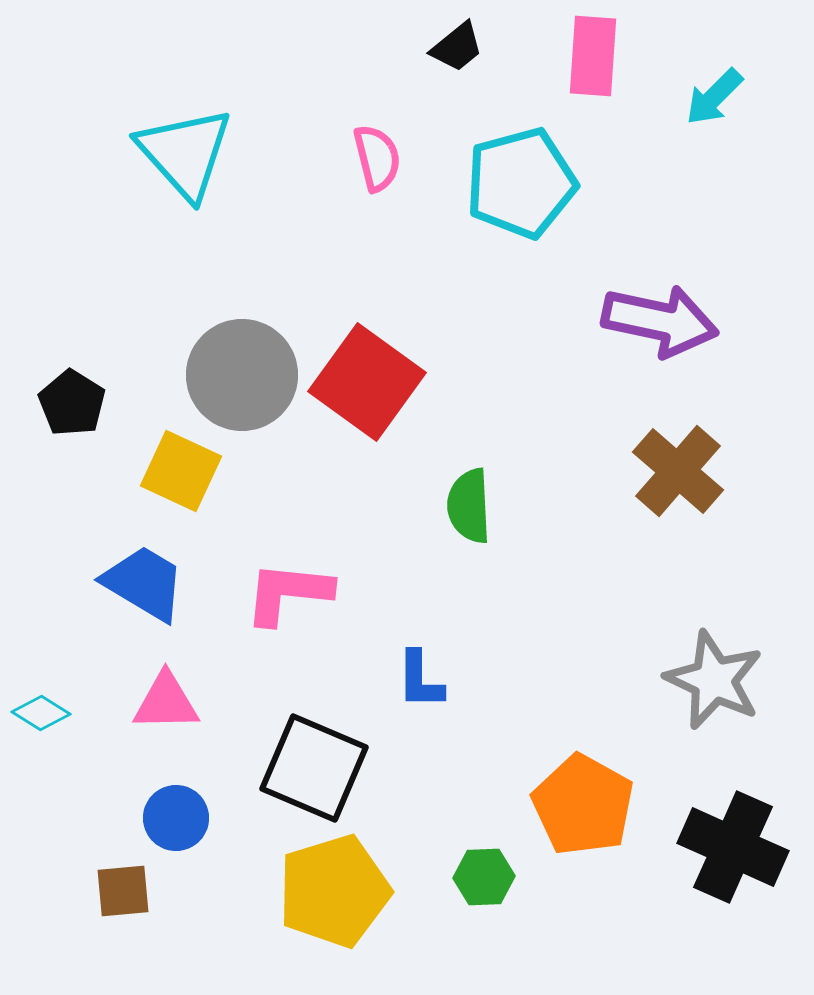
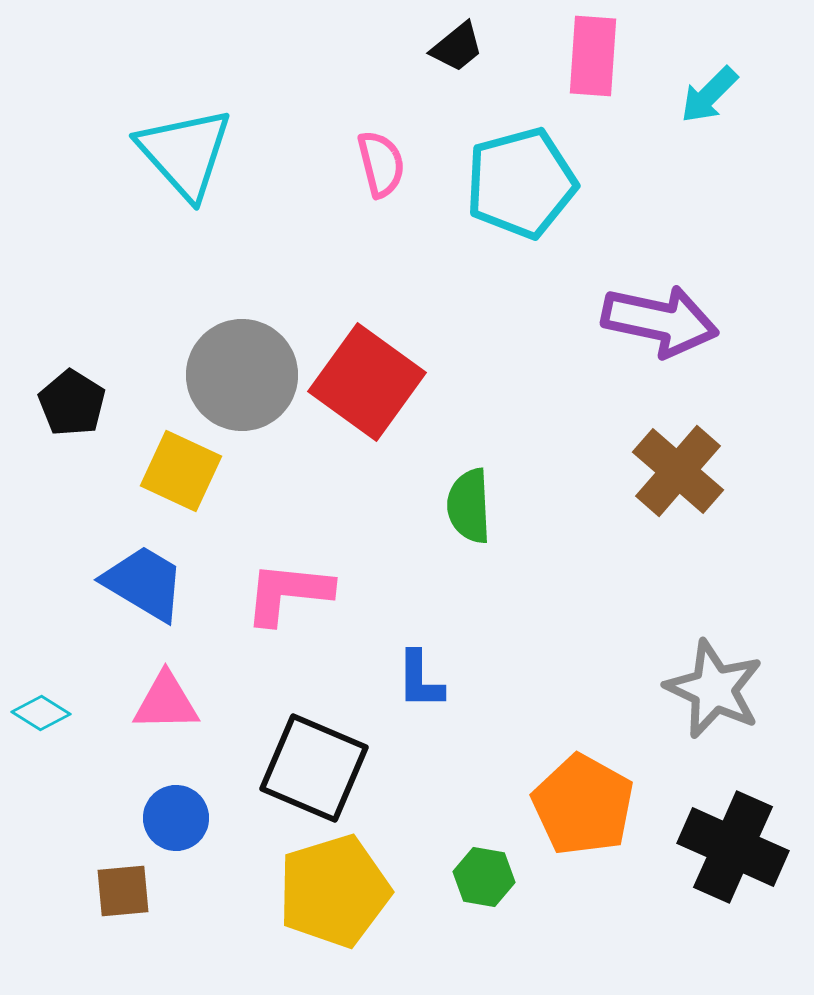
cyan arrow: moved 5 px left, 2 px up
pink semicircle: moved 4 px right, 6 px down
gray star: moved 9 px down
green hexagon: rotated 12 degrees clockwise
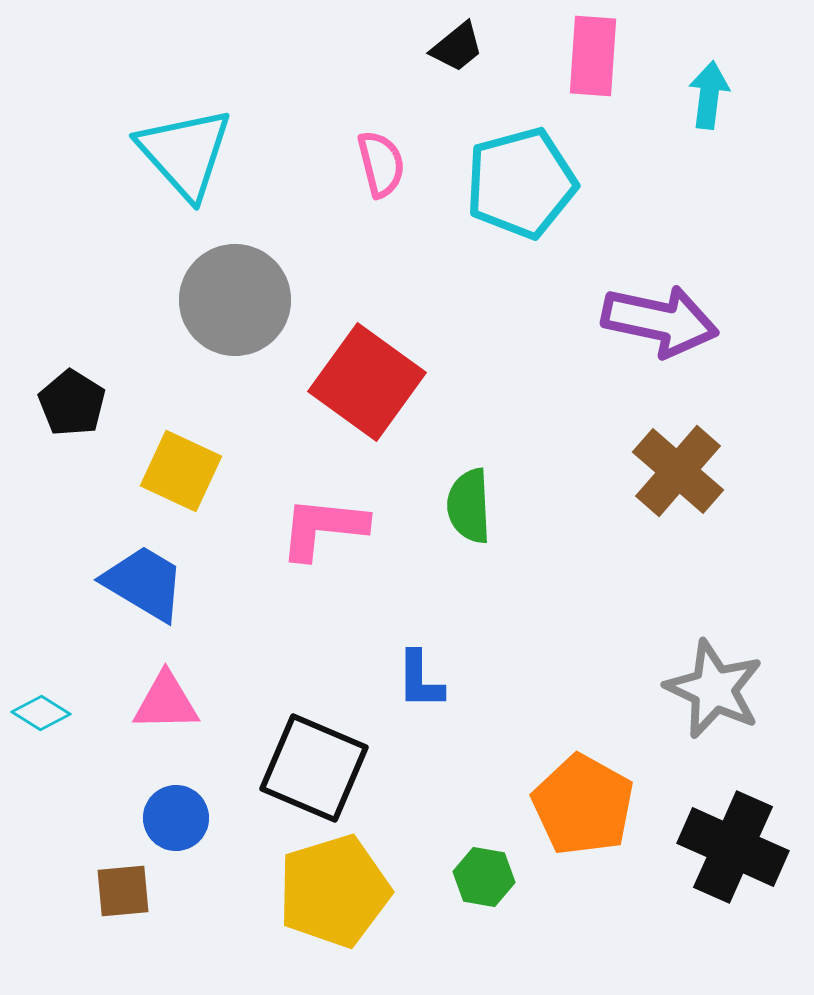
cyan arrow: rotated 142 degrees clockwise
gray circle: moved 7 px left, 75 px up
pink L-shape: moved 35 px right, 65 px up
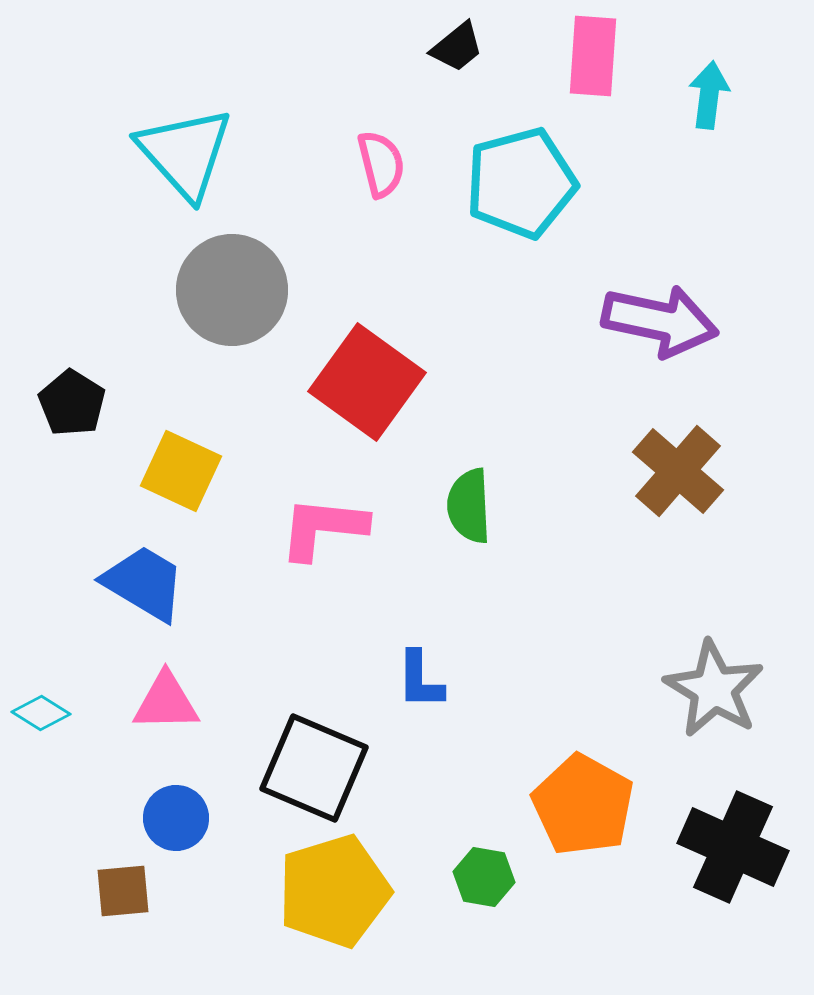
gray circle: moved 3 px left, 10 px up
gray star: rotated 6 degrees clockwise
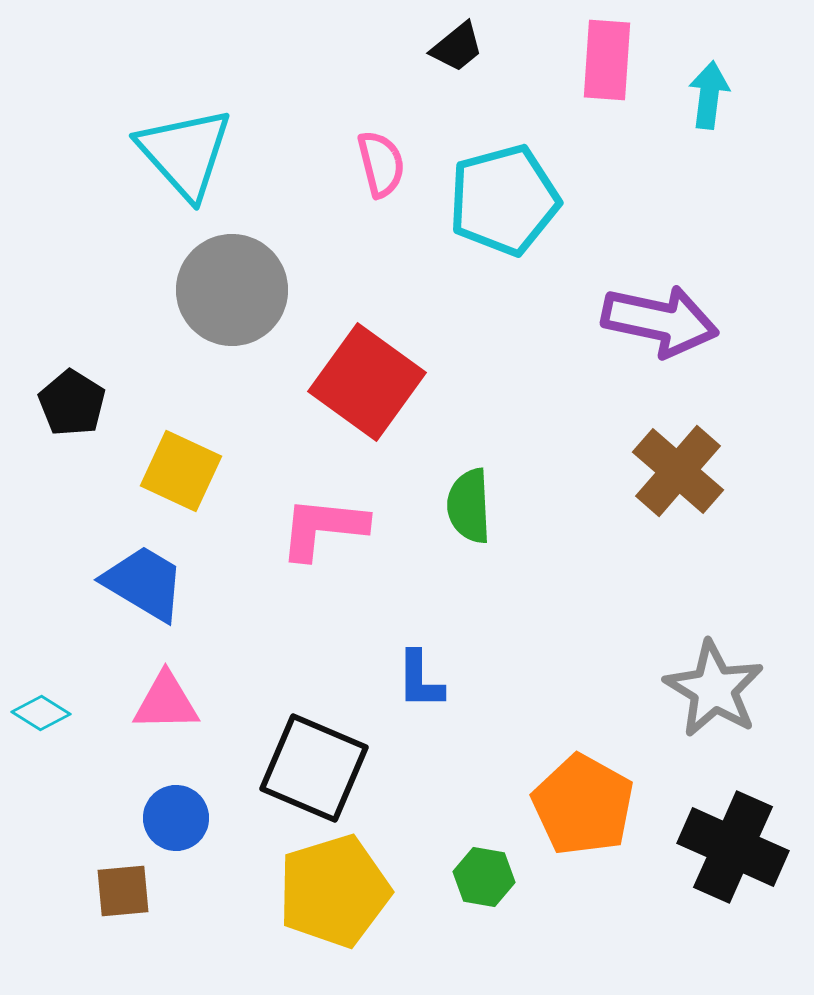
pink rectangle: moved 14 px right, 4 px down
cyan pentagon: moved 17 px left, 17 px down
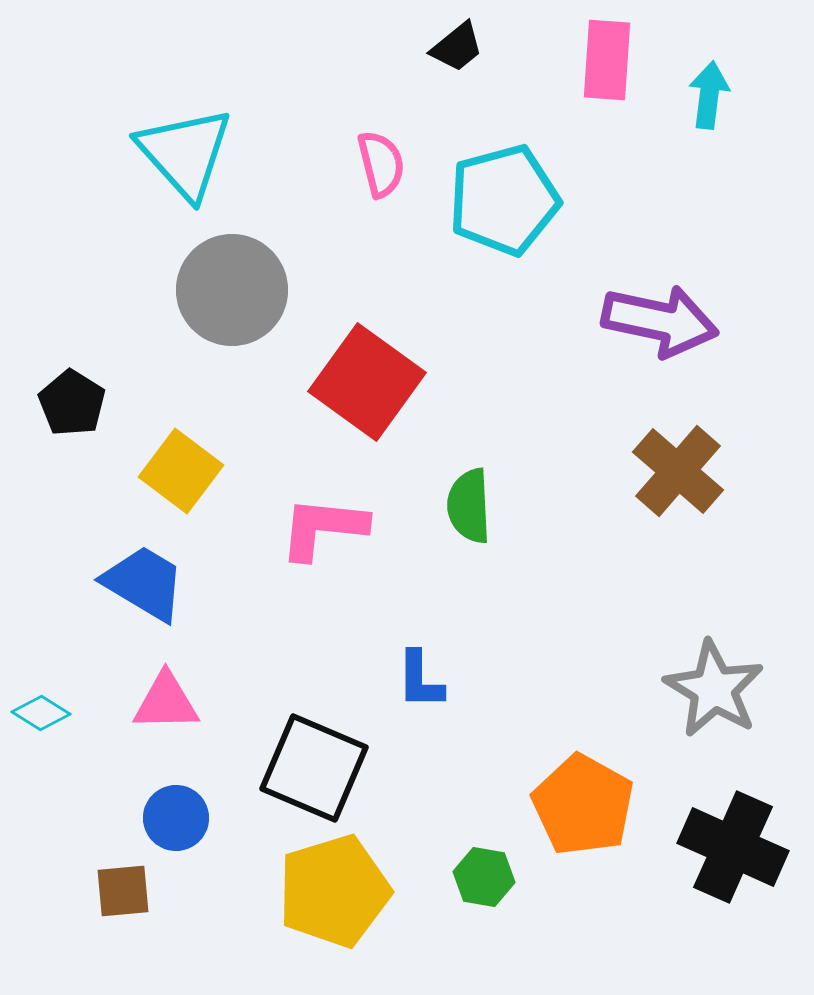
yellow square: rotated 12 degrees clockwise
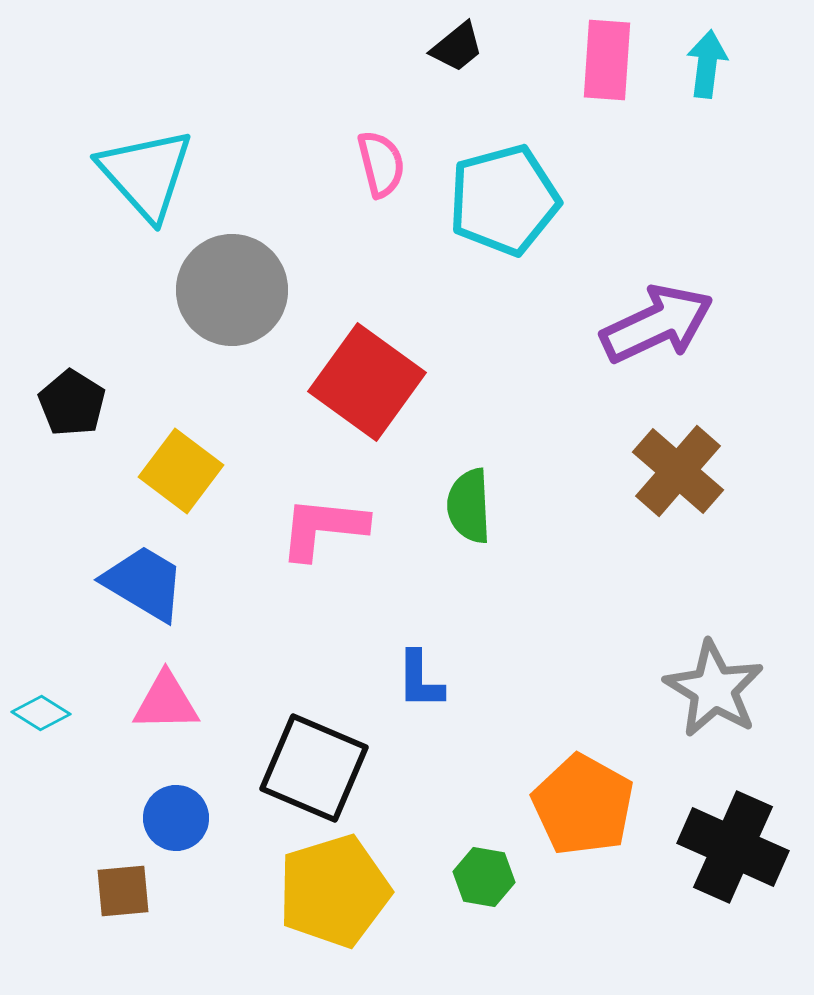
cyan arrow: moved 2 px left, 31 px up
cyan triangle: moved 39 px left, 21 px down
purple arrow: moved 3 px left, 3 px down; rotated 37 degrees counterclockwise
